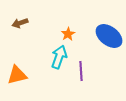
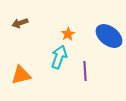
purple line: moved 4 px right
orange triangle: moved 4 px right
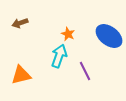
orange star: rotated 16 degrees counterclockwise
cyan arrow: moved 1 px up
purple line: rotated 24 degrees counterclockwise
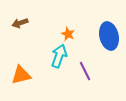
blue ellipse: rotated 40 degrees clockwise
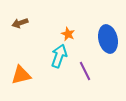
blue ellipse: moved 1 px left, 3 px down
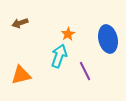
orange star: rotated 16 degrees clockwise
